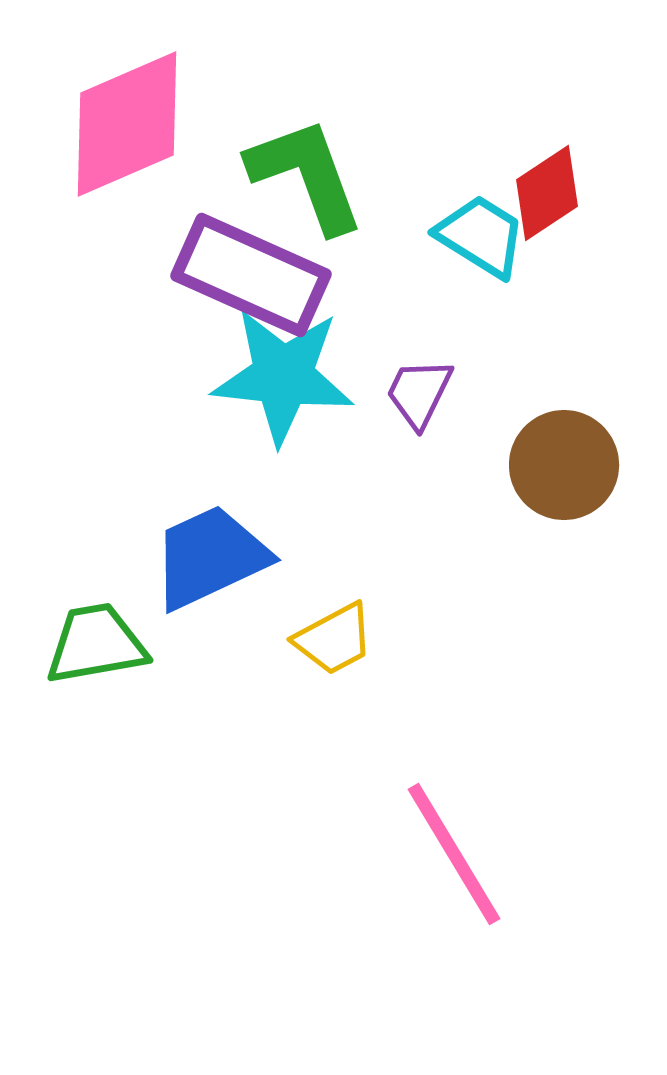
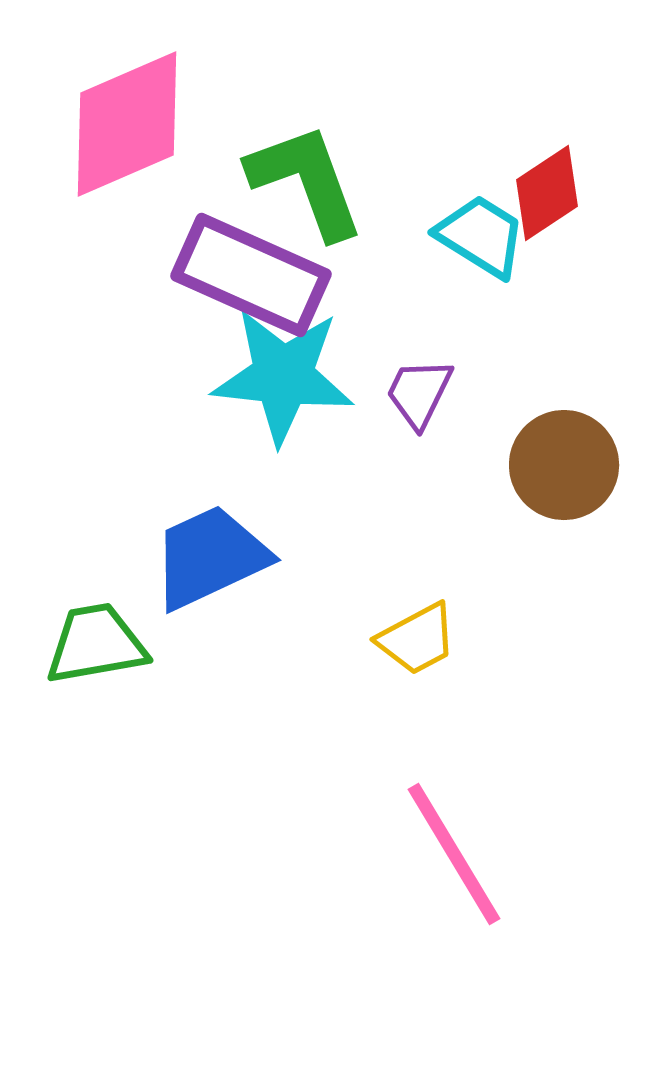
green L-shape: moved 6 px down
yellow trapezoid: moved 83 px right
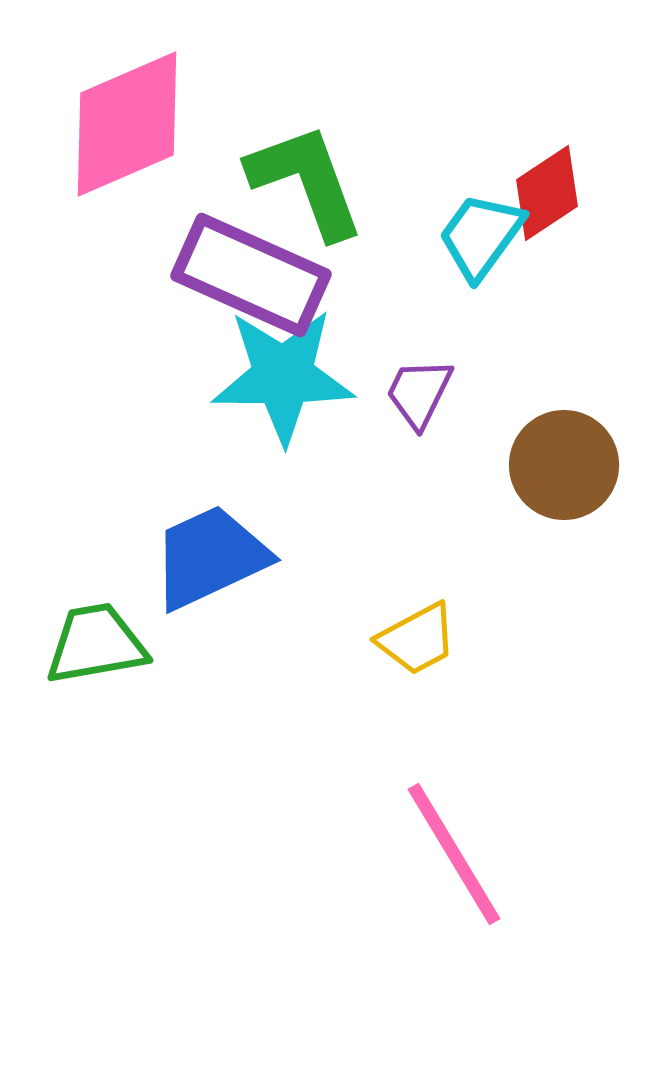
cyan trapezoid: rotated 86 degrees counterclockwise
cyan star: rotated 6 degrees counterclockwise
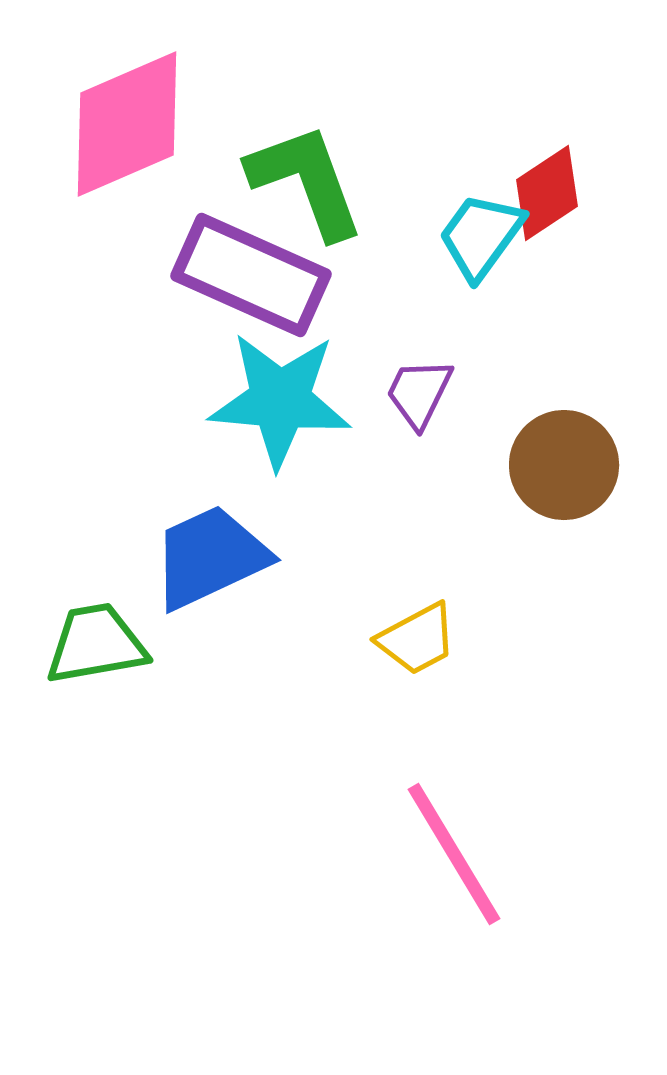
cyan star: moved 3 px left, 24 px down; rotated 5 degrees clockwise
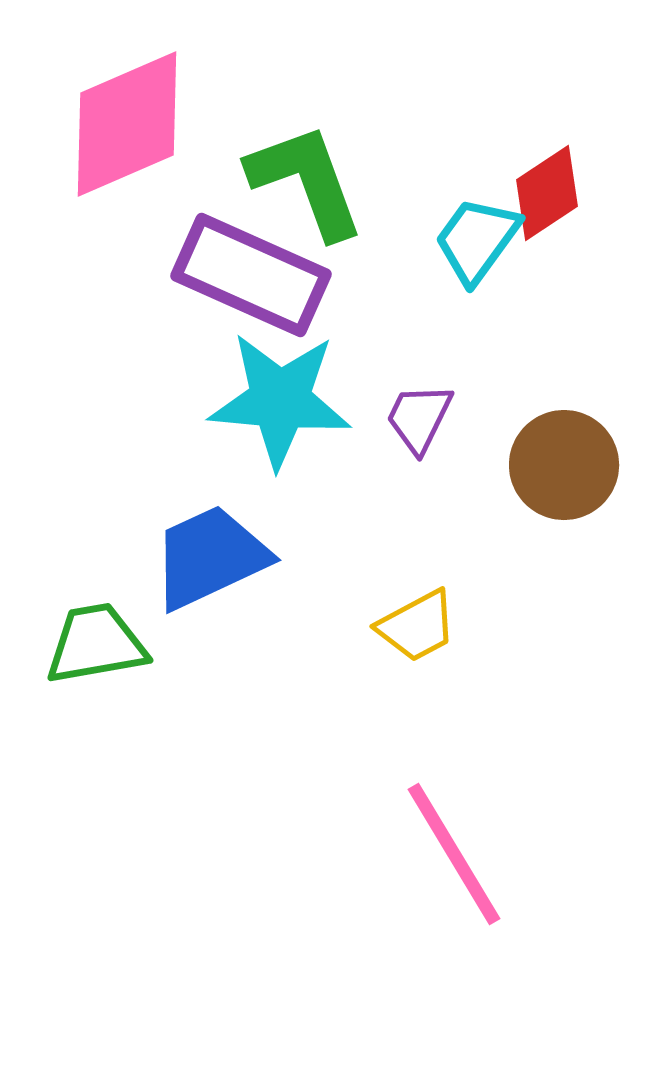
cyan trapezoid: moved 4 px left, 4 px down
purple trapezoid: moved 25 px down
yellow trapezoid: moved 13 px up
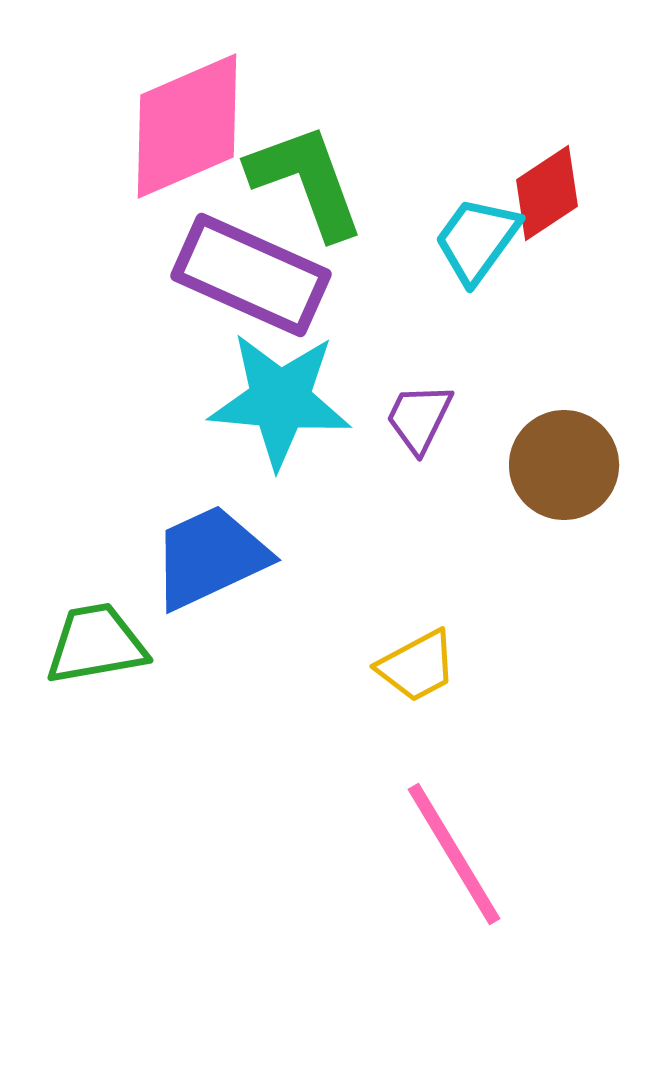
pink diamond: moved 60 px right, 2 px down
yellow trapezoid: moved 40 px down
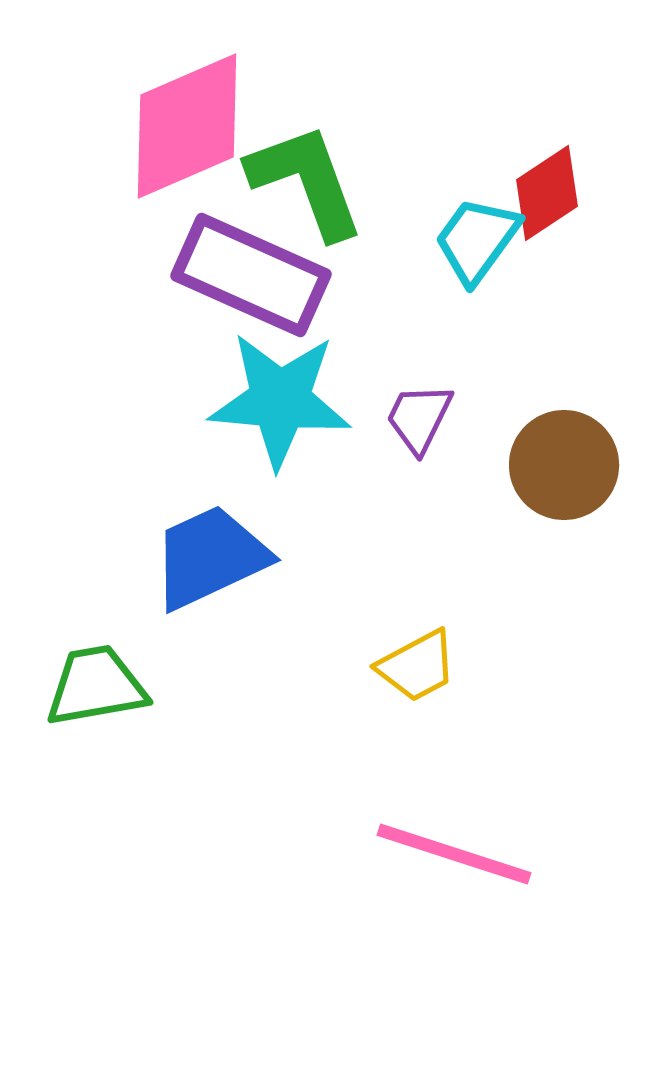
green trapezoid: moved 42 px down
pink line: rotated 41 degrees counterclockwise
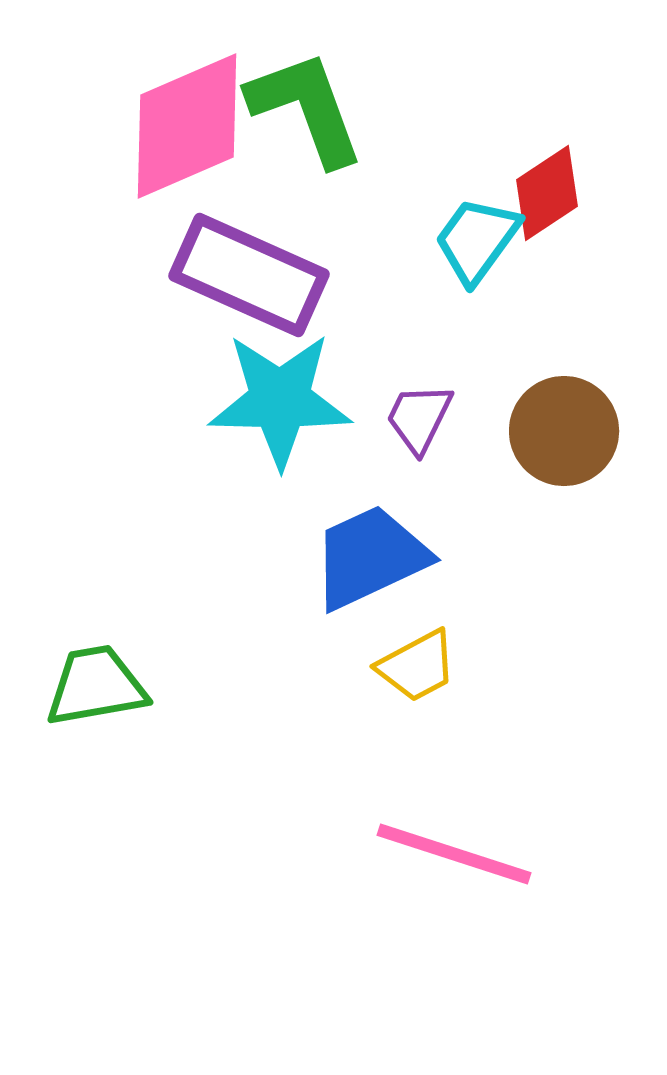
green L-shape: moved 73 px up
purple rectangle: moved 2 px left
cyan star: rotated 4 degrees counterclockwise
brown circle: moved 34 px up
blue trapezoid: moved 160 px right
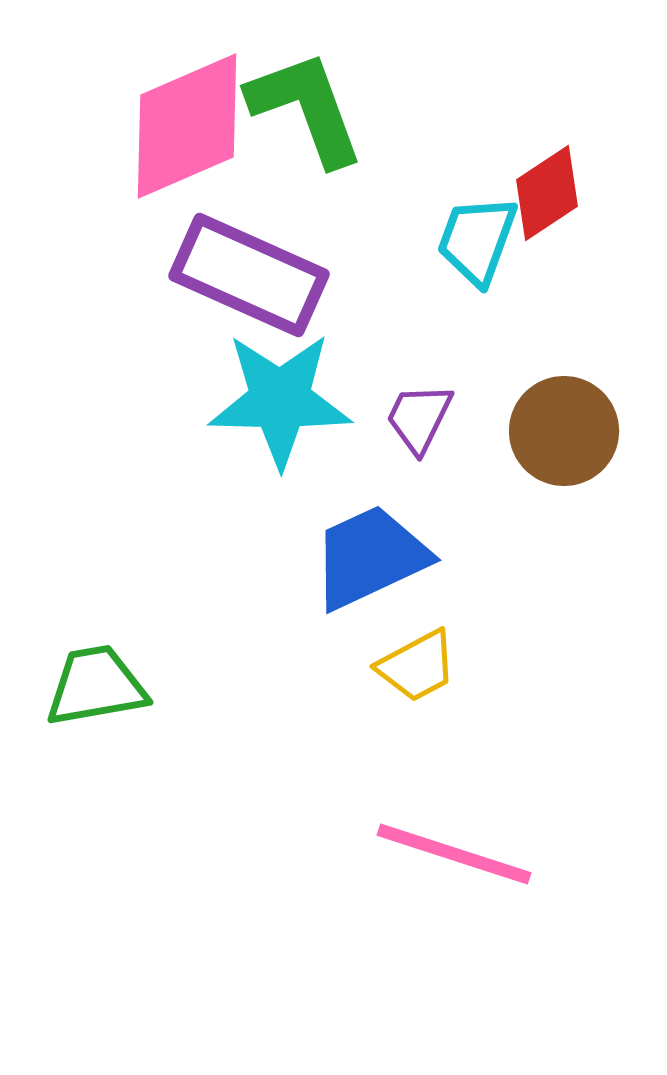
cyan trapezoid: rotated 16 degrees counterclockwise
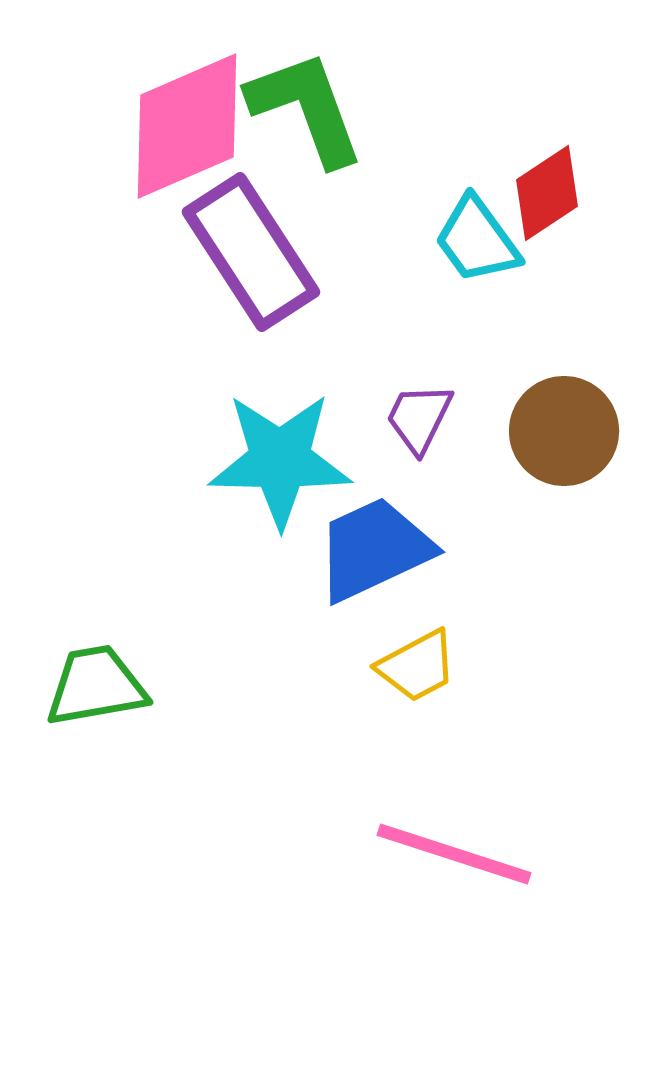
cyan trapezoid: rotated 56 degrees counterclockwise
purple rectangle: moved 2 px right, 23 px up; rotated 33 degrees clockwise
cyan star: moved 60 px down
blue trapezoid: moved 4 px right, 8 px up
